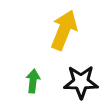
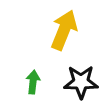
green arrow: moved 1 px down
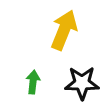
black star: moved 1 px right, 1 px down
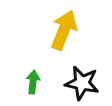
black star: rotated 12 degrees clockwise
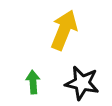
green arrow: rotated 10 degrees counterclockwise
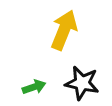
green arrow: moved 1 px right, 5 px down; rotated 75 degrees clockwise
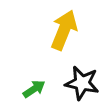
green arrow: moved 2 px down; rotated 15 degrees counterclockwise
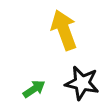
yellow arrow: rotated 42 degrees counterclockwise
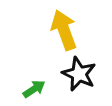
black star: moved 3 px left, 9 px up; rotated 12 degrees clockwise
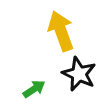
yellow arrow: moved 3 px left, 1 px down
